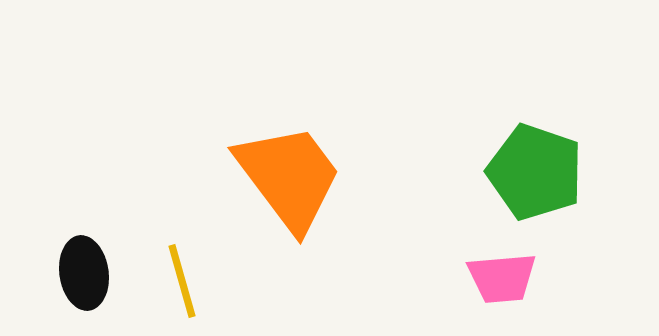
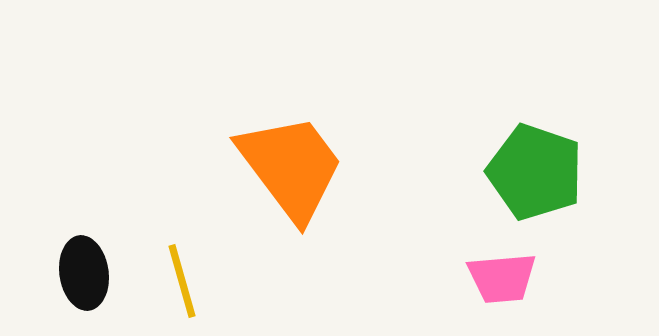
orange trapezoid: moved 2 px right, 10 px up
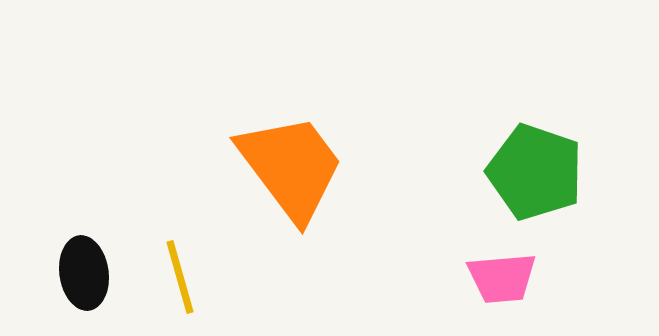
yellow line: moved 2 px left, 4 px up
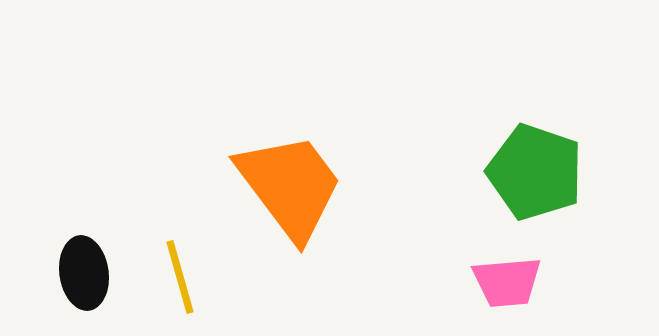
orange trapezoid: moved 1 px left, 19 px down
pink trapezoid: moved 5 px right, 4 px down
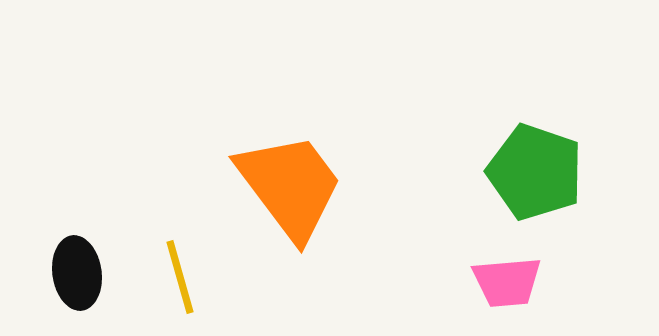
black ellipse: moved 7 px left
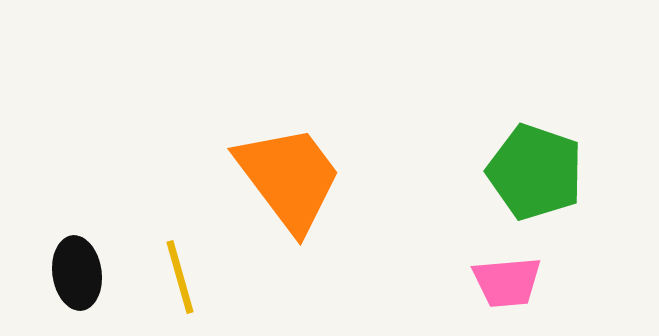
orange trapezoid: moved 1 px left, 8 px up
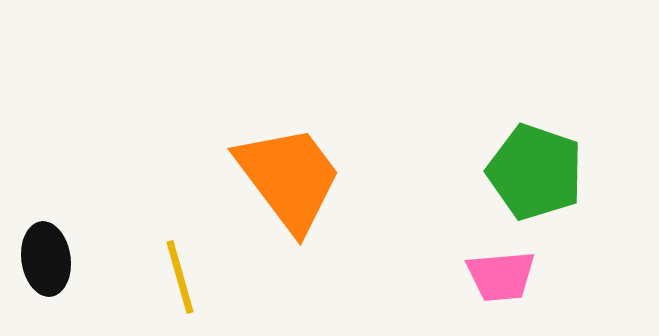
black ellipse: moved 31 px left, 14 px up
pink trapezoid: moved 6 px left, 6 px up
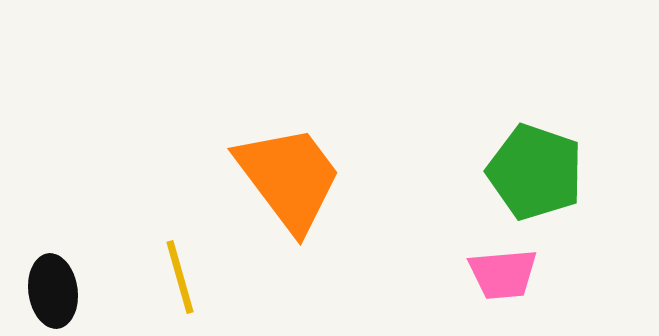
black ellipse: moved 7 px right, 32 px down
pink trapezoid: moved 2 px right, 2 px up
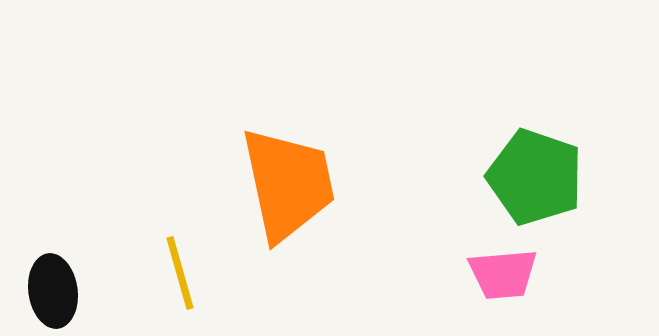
green pentagon: moved 5 px down
orange trapezoid: moved 1 px left, 6 px down; rotated 25 degrees clockwise
yellow line: moved 4 px up
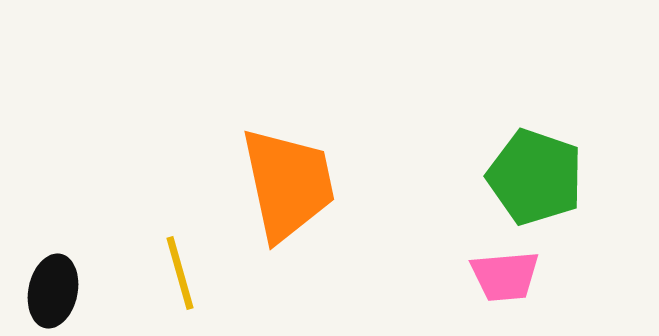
pink trapezoid: moved 2 px right, 2 px down
black ellipse: rotated 20 degrees clockwise
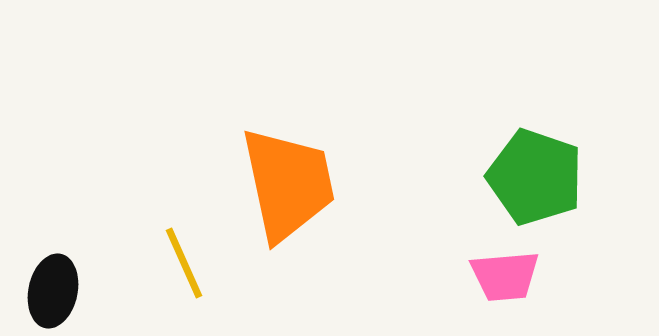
yellow line: moved 4 px right, 10 px up; rotated 8 degrees counterclockwise
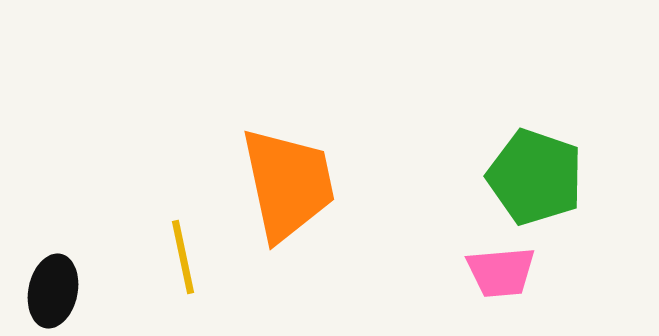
yellow line: moved 1 px left, 6 px up; rotated 12 degrees clockwise
pink trapezoid: moved 4 px left, 4 px up
